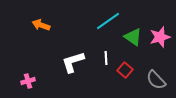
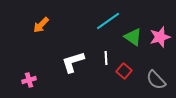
orange arrow: rotated 66 degrees counterclockwise
red square: moved 1 px left, 1 px down
pink cross: moved 1 px right, 1 px up
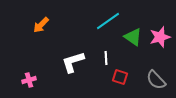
red square: moved 4 px left, 6 px down; rotated 21 degrees counterclockwise
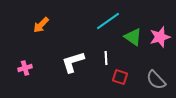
pink cross: moved 4 px left, 12 px up
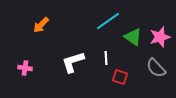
pink cross: rotated 24 degrees clockwise
gray semicircle: moved 12 px up
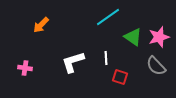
cyan line: moved 4 px up
pink star: moved 1 px left
gray semicircle: moved 2 px up
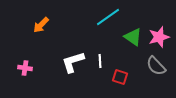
white line: moved 6 px left, 3 px down
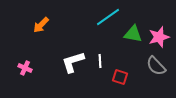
green triangle: moved 3 px up; rotated 24 degrees counterclockwise
pink cross: rotated 16 degrees clockwise
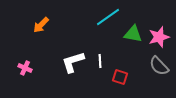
gray semicircle: moved 3 px right
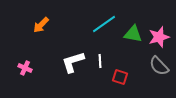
cyan line: moved 4 px left, 7 px down
